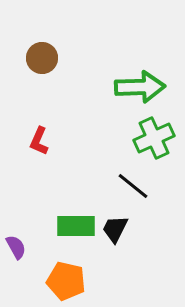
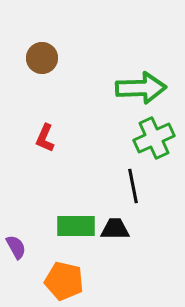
green arrow: moved 1 px right, 1 px down
red L-shape: moved 6 px right, 3 px up
black line: rotated 40 degrees clockwise
black trapezoid: rotated 64 degrees clockwise
orange pentagon: moved 2 px left
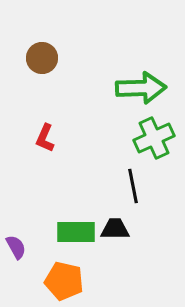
green rectangle: moved 6 px down
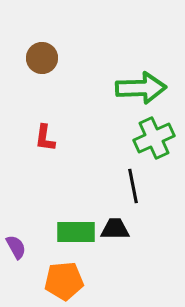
red L-shape: rotated 16 degrees counterclockwise
orange pentagon: rotated 18 degrees counterclockwise
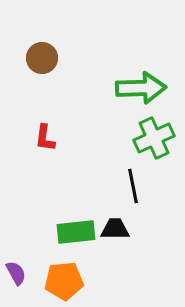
green rectangle: rotated 6 degrees counterclockwise
purple semicircle: moved 26 px down
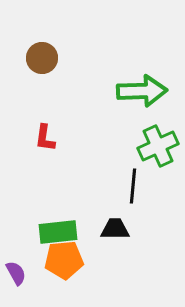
green arrow: moved 1 px right, 3 px down
green cross: moved 4 px right, 8 px down
black line: rotated 16 degrees clockwise
green rectangle: moved 18 px left
orange pentagon: moved 21 px up
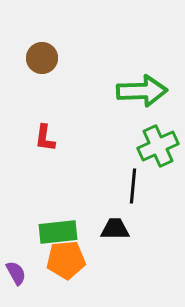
orange pentagon: moved 2 px right
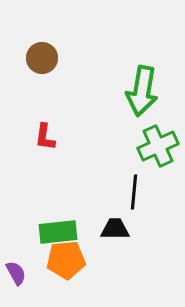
green arrow: rotated 102 degrees clockwise
red L-shape: moved 1 px up
black line: moved 1 px right, 6 px down
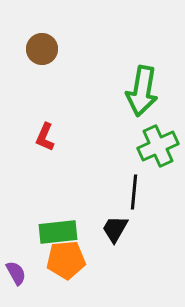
brown circle: moved 9 px up
red L-shape: rotated 16 degrees clockwise
black trapezoid: rotated 60 degrees counterclockwise
